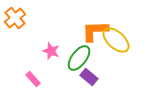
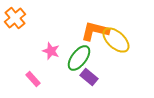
orange L-shape: rotated 16 degrees clockwise
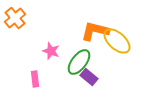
yellow ellipse: moved 1 px right, 1 px down
green ellipse: moved 4 px down
pink rectangle: moved 2 px right; rotated 35 degrees clockwise
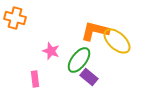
orange cross: rotated 35 degrees counterclockwise
green ellipse: moved 2 px up
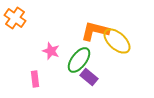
orange cross: rotated 20 degrees clockwise
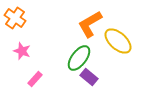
orange L-shape: moved 5 px left, 7 px up; rotated 44 degrees counterclockwise
yellow ellipse: moved 1 px right
pink star: moved 29 px left
green ellipse: moved 2 px up
pink rectangle: rotated 49 degrees clockwise
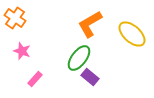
yellow ellipse: moved 14 px right, 7 px up
purple rectangle: moved 1 px right
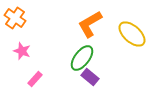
green ellipse: moved 3 px right
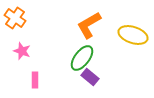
orange L-shape: moved 1 px left, 1 px down
yellow ellipse: moved 1 px right, 1 px down; rotated 24 degrees counterclockwise
pink rectangle: moved 1 px down; rotated 42 degrees counterclockwise
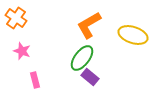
orange cross: moved 1 px right
pink rectangle: rotated 14 degrees counterclockwise
